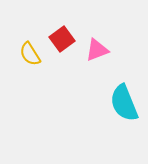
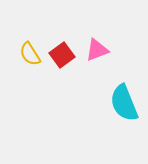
red square: moved 16 px down
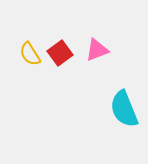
red square: moved 2 px left, 2 px up
cyan semicircle: moved 6 px down
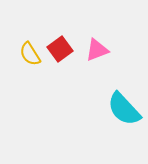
red square: moved 4 px up
cyan semicircle: rotated 21 degrees counterclockwise
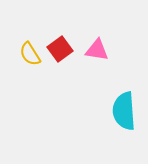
pink triangle: rotated 30 degrees clockwise
cyan semicircle: moved 2 px down; rotated 39 degrees clockwise
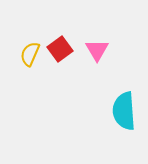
pink triangle: rotated 50 degrees clockwise
yellow semicircle: rotated 55 degrees clockwise
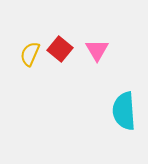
red square: rotated 15 degrees counterclockwise
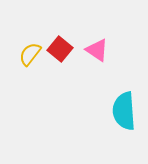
pink triangle: rotated 25 degrees counterclockwise
yellow semicircle: rotated 15 degrees clockwise
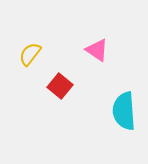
red square: moved 37 px down
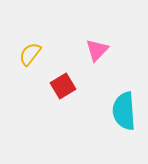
pink triangle: rotated 40 degrees clockwise
red square: moved 3 px right; rotated 20 degrees clockwise
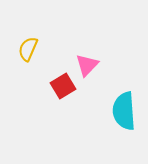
pink triangle: moved 10 px left, 15 px down
yellow semicircle: moved 2 px left, 5 px up; rotated 15 degrees counterclockwise
